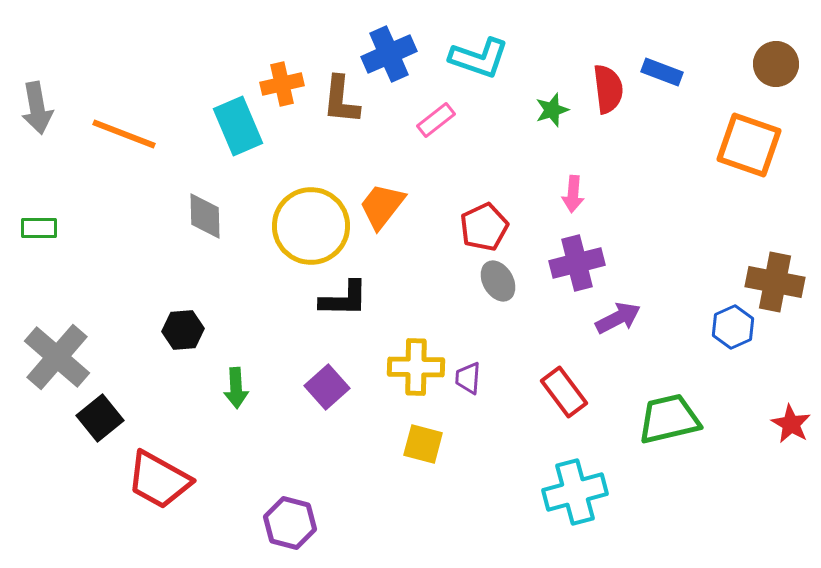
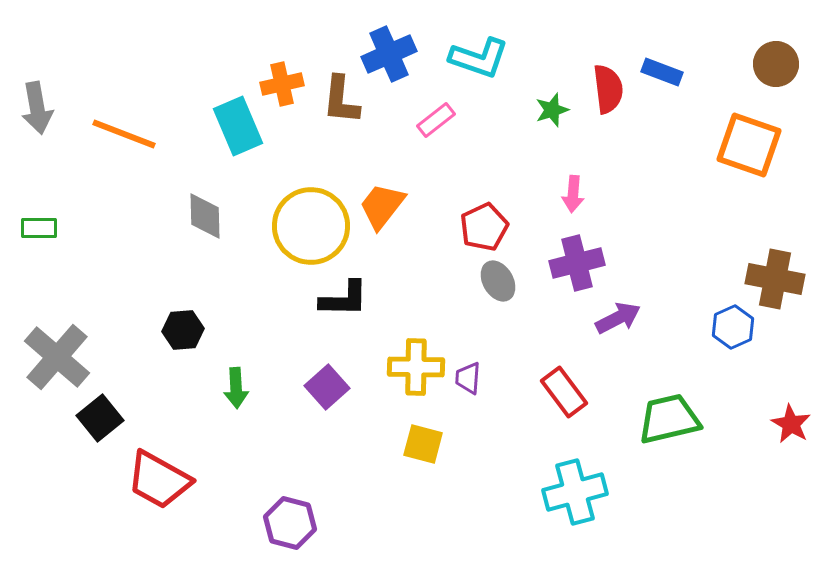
brown cross: moved 3 px up
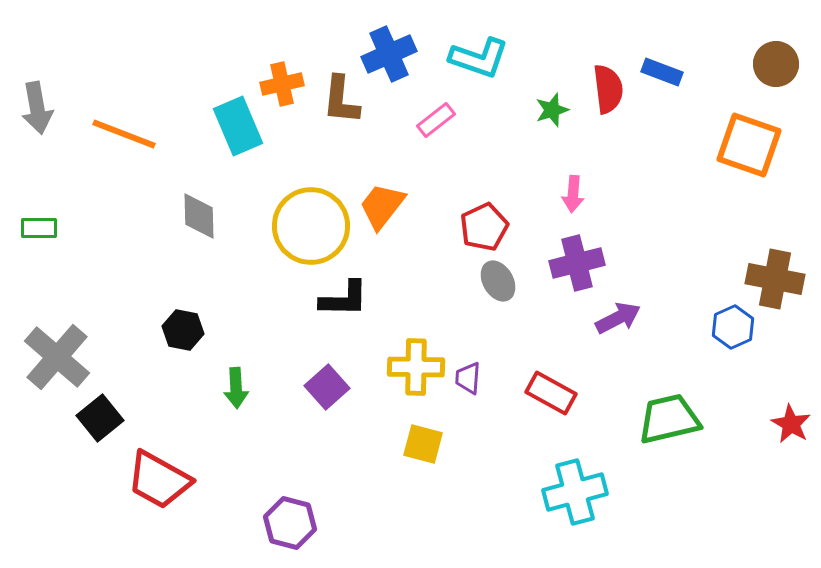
gray diamond: moved 6 px left
black hexagon: rotated 15 degrees clockwise
red rectangle: moved 13 px left, 1 px down; rotated 24 degrees counterclockwise
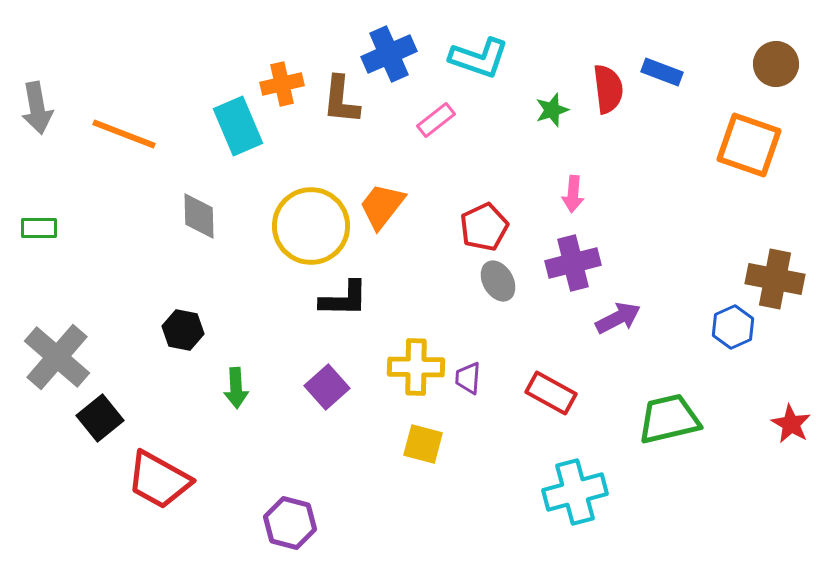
purple cross: moved 4 px left
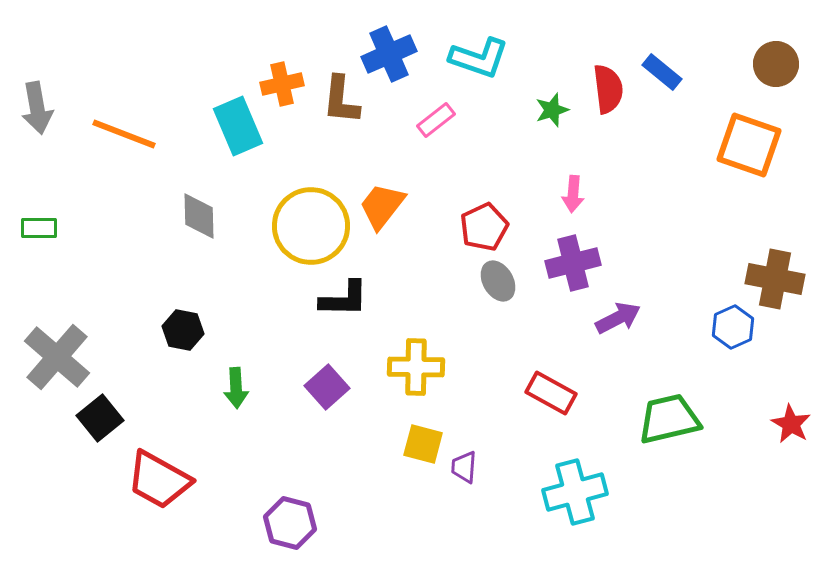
blue rectangle: rotated 18 degrees clockwise
purple trapezoid: moved 4 px left, 89 px down
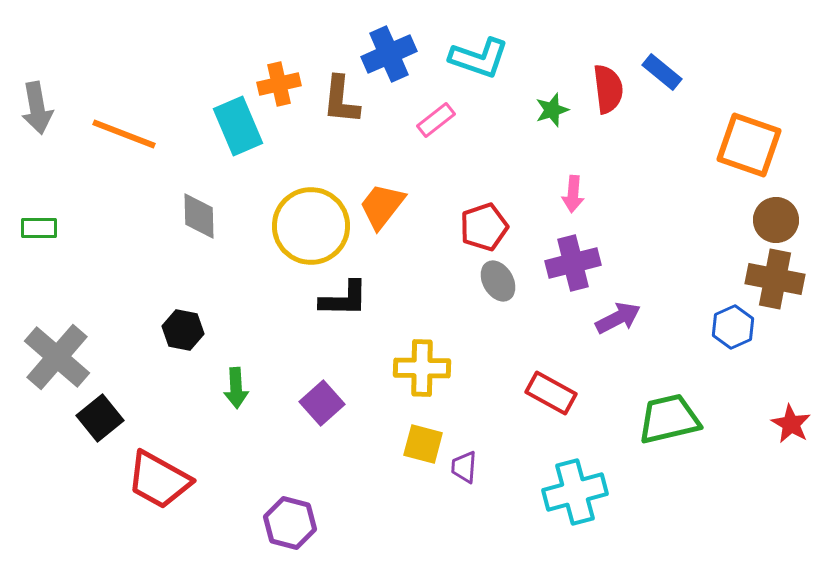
brown circle: moved 156 px down
orange cross: moved 3 px left
red pentagon: rotated 6 degrees clockwise
yellow cross: moved 6 px right, 1 px down
purple square: moved 5 px left, 16 px down
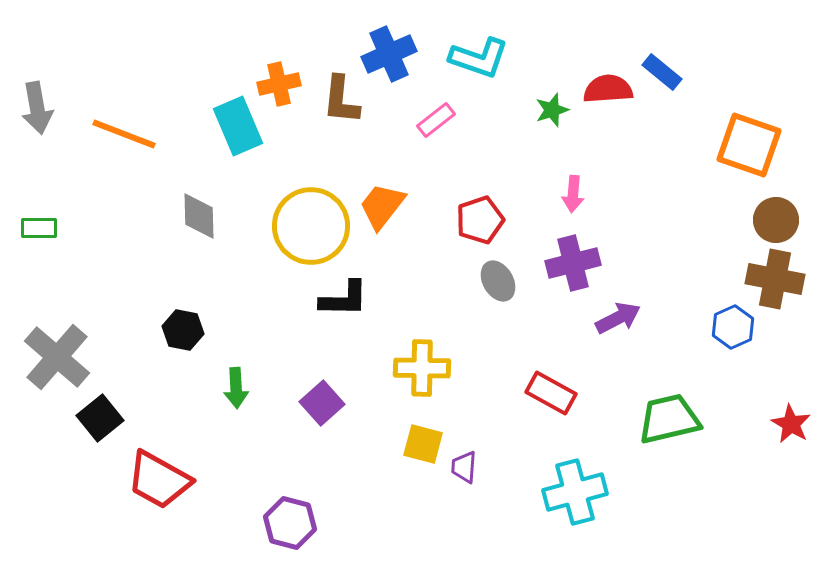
red semicircle: rotated 87 degrees counterclockwise
red pentagon: moved 4 px left, 7 px up
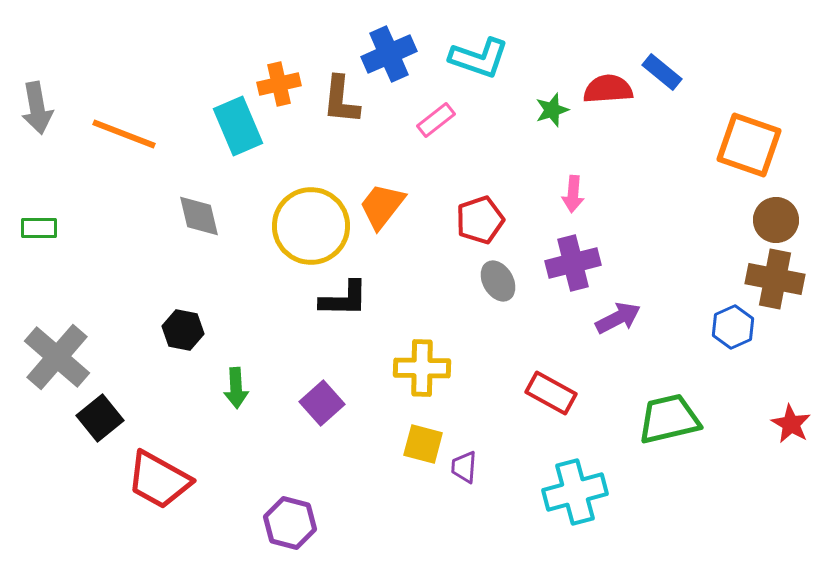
gray diamond: rotated 12 degrees counterclockwise
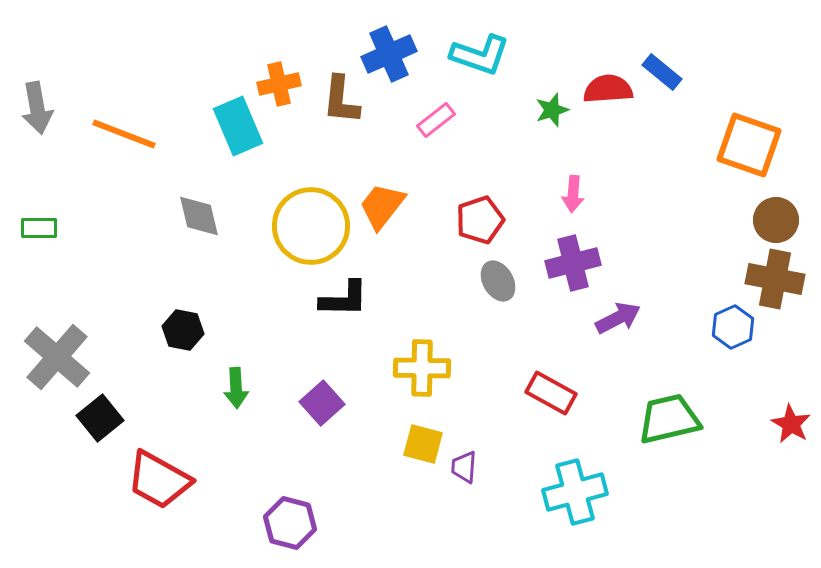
cyan L-shape: moved 1 px right, 3 px up
